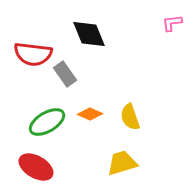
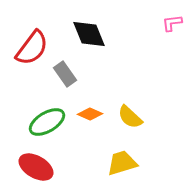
red semicircle: moved 1 px left, 6 px up; rotated 60 degrees counterclockwise
yellow semicircle: rotated 28 degrees counterclockwise
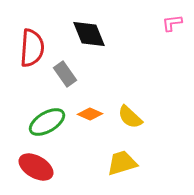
red semicircle: rotated 33 degrees counterclockwise
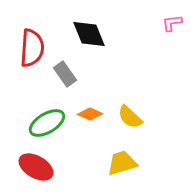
green ellipse: moved 1 px down
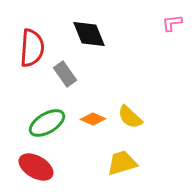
orange diamond: moved 3 px right, 5 px down
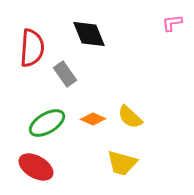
yellow trapezoid: rotated 148 degrees counterclockwise
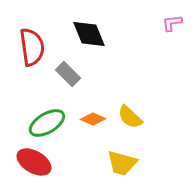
red semicircle: moved 1 px up; rotated 12 degrees counterclockwise
gray rectangle: moved 3 px right; rotated 10 degrees counterclockwise
red ellipse: moved 2 px left, 5 px up
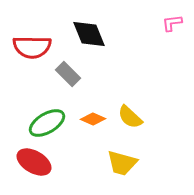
red semicircle: rotated 99 degrees clockwise
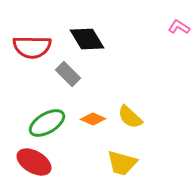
pink L-shape: moved 7 px right, 4 px down; rotated 40 degrees clockwise
black diamond: moved 2 px left, 5 px down; rotated 9 degrees counterclockwise
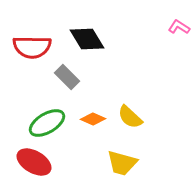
gray rectangle: moved 1 px left, 3 px down
